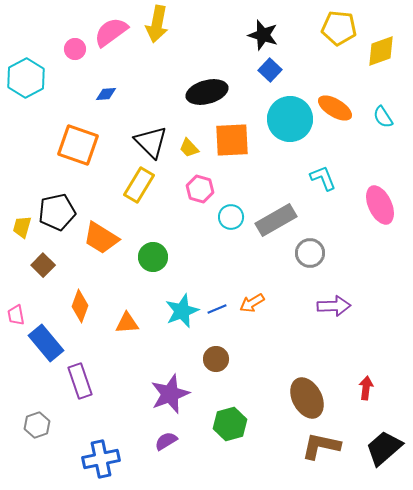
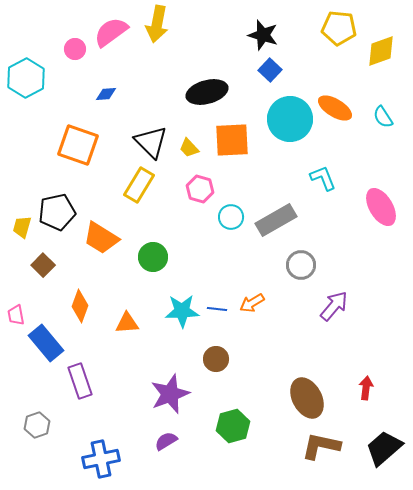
pink ellipse at (380, 205): moved 1 px right, 2 px down; rotated 6 degrees counterclockwise
gray circle at (310, 253): moved 9 px left, 12 px down
purple arrow at (334, 306): rotated 48 degrees counterclockwise
blue line at (217, 309): rotated 30 degrees clockwise
cyan star at (182, 311): rotated 20 degrees clockwise
green hexagon at (230, 424): moved 3 px right, 2 px down
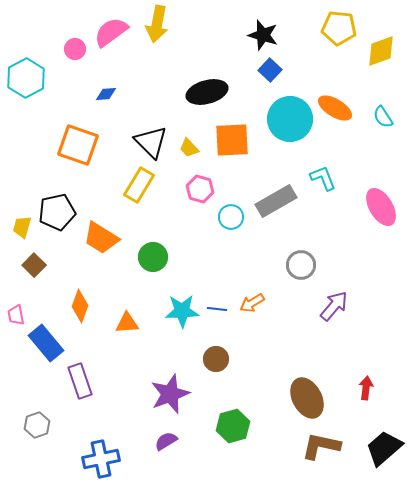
gray rectangle at (276, 220): moved 19 px up
brown square at (43, 265): moved 9 px left
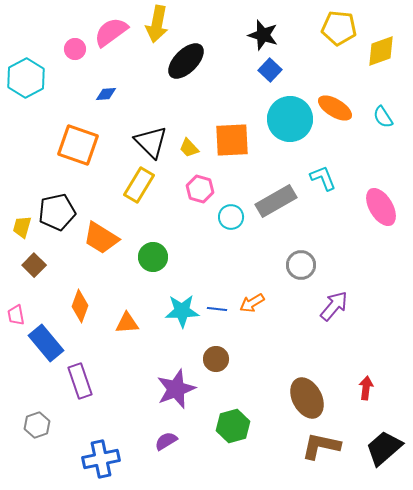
black ellipse at (207, 92): moved 21 px left, 31 px up; rotated 30 degrees counterclockwise
purple star at (170, 394): moved 6 px right, 5 px up
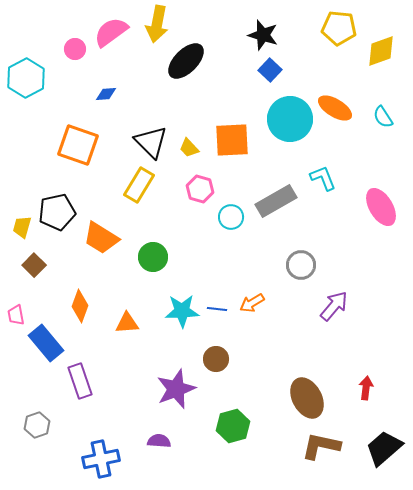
purple semicircle at (166, 441): moved 7 px left; rotated 35 degrees clockwise
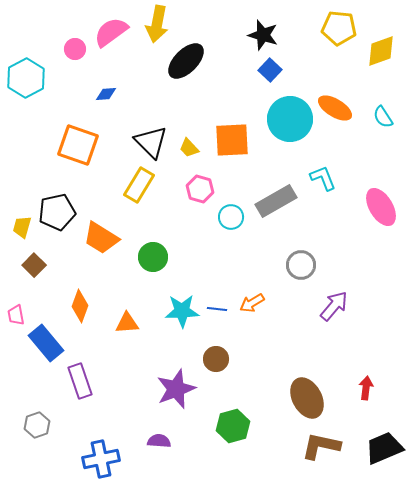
black trapezoid at (384, 448): rotated 18 degrees clockwise
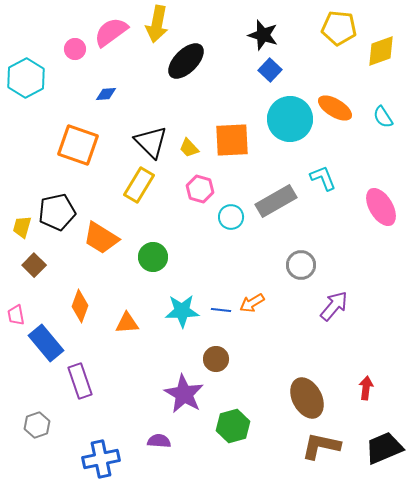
blue line at (217, 309): moved 4 px right, 1 px down
purple star at (176, 389): moved 8 px right, 5 px down; rotated 21 degrees counterclockwise
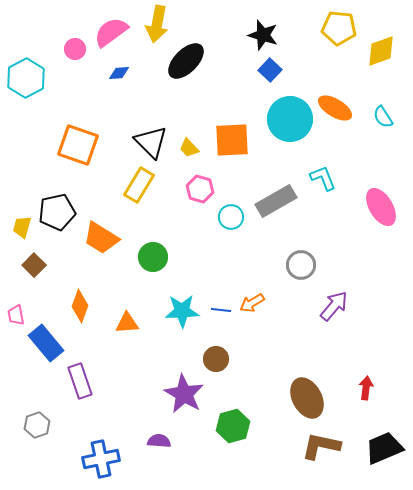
blue diamond at (106, 94): moved 13 px right, 21 px up
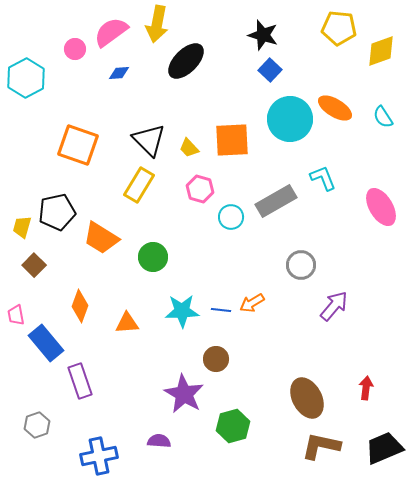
black triangle at (151, 142): moved 2 px left, 2 px up
blue cross at (101, 459): moved 2 px left, 3 px up
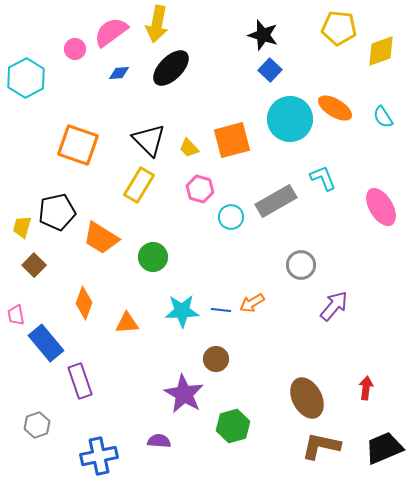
black ellipse at (186, 61): moved 15 px left, 7 px down
orange square at (232, 140): rotated 12 degrees counterclockwise
orange diamond at (80, 306): moved 4 px right, 3 px up
